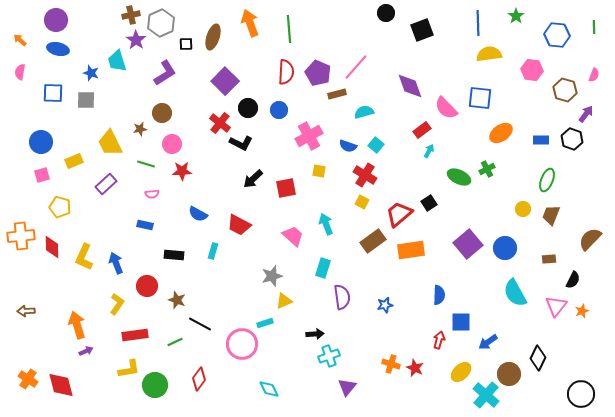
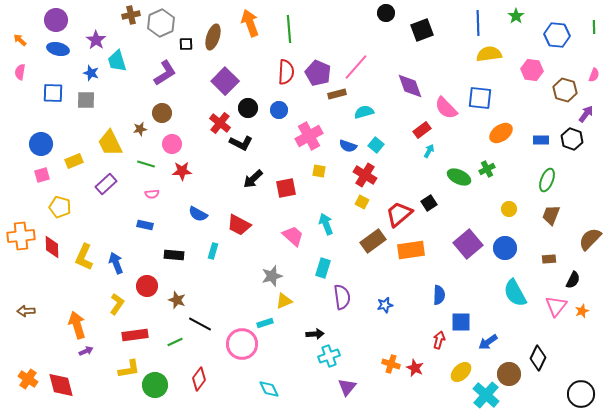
purple star at (136, 40): moved 40 px left
blue circle at (41, 142): moved 2 px down
yellow circle at (523, 209): moved 14 px left
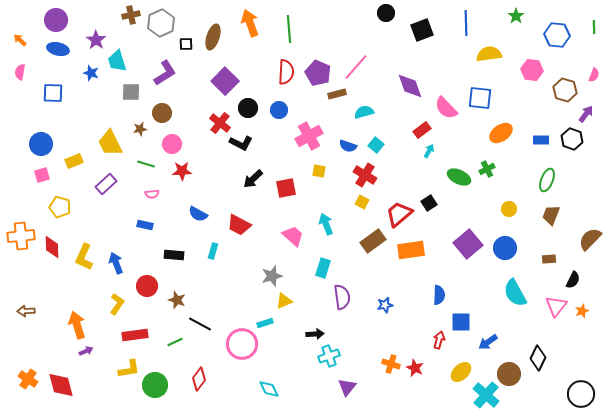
blue line at (478, 23): moved 12 px left
gray square at (86, 100): moved 45 px right, 8 px up
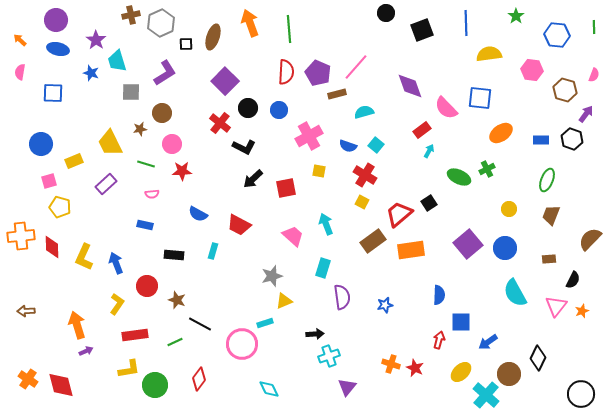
black L-shape at (241, 143): moved 3 px right, 4 px down
pink square at (42, 175): moved 7 px right, 6 px down
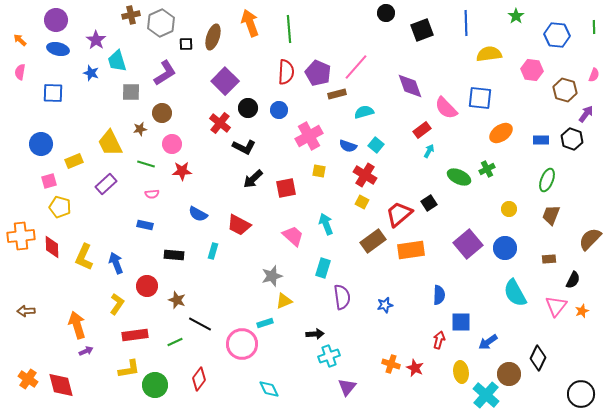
yellow ellipse at (461, 372): rotated 55 degrees counterclockwise
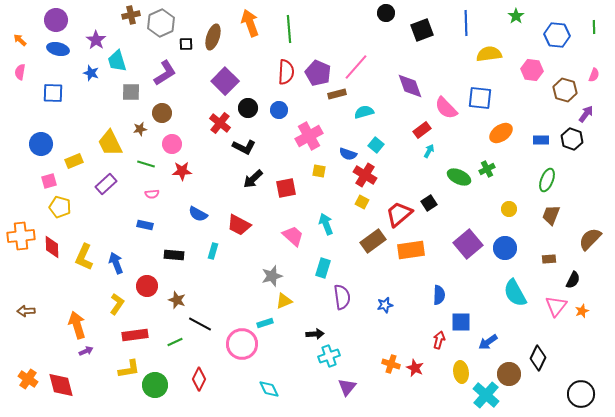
blue semicircle at (348, 146): moved 8 px down
red diamond at (199, 379): rotated 10 degrees counterclockwise
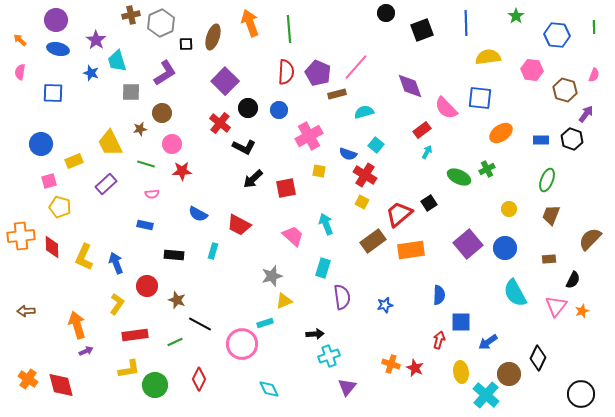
yellow semicircle at (489, 54): moved 1 px left, 3 px down
cyan arrow at (429, 151): moved 2 px left, 1 px down
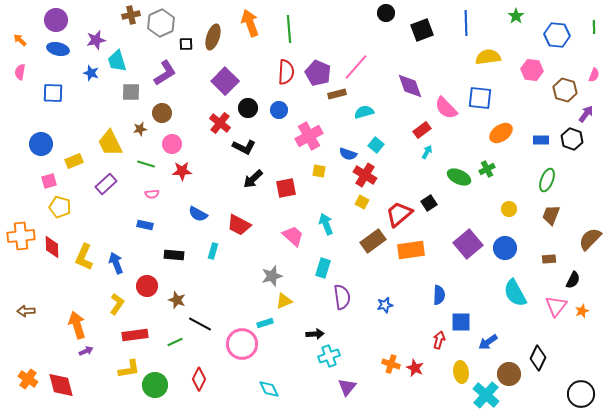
purple star at (96, 40): rotated 24 degrees clockwise
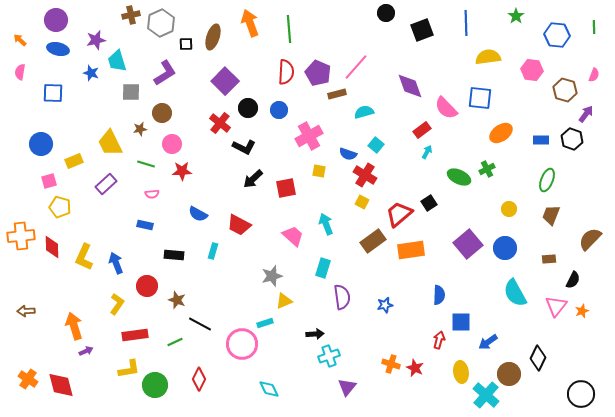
orange arrow at (77, 325): moved 3 px left, 1 px down
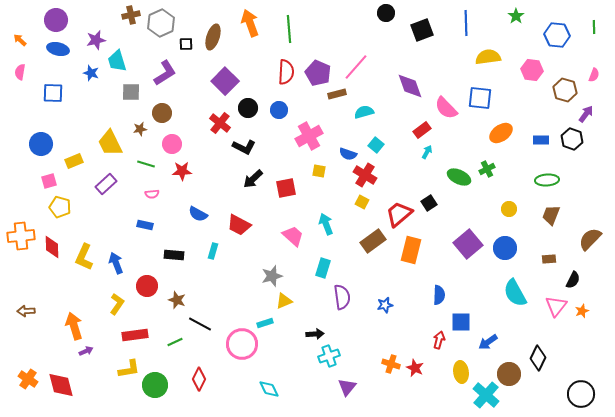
green ellipse at (547, 180): rotated 65 degrees clockwise
orange rectangle at (411, 250): rotated 68 degrees counterclockwise
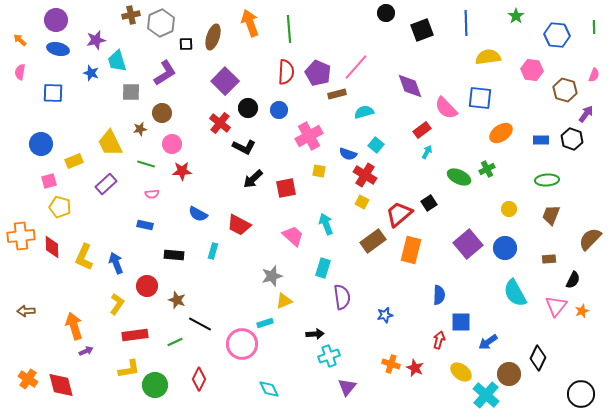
blue star at (385, 305): moved 10 px down
yellow ellipse at (461, 372): rotated 45 degrees counterclockwise
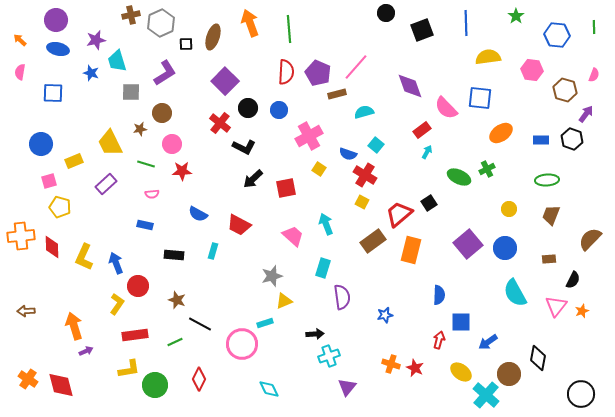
yellow square at (319, 171): moved 2 px up; rotated 24 degrees clockwise
red circle at (147, 286): moved 9 px left
black diamond at (538, 358): rotated 15 degrees counterclockwise
